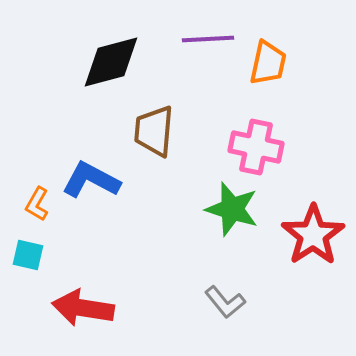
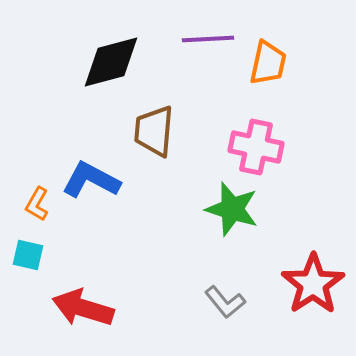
red star: moved 49 px down
red arrow: rotated 8 degrees clockwise
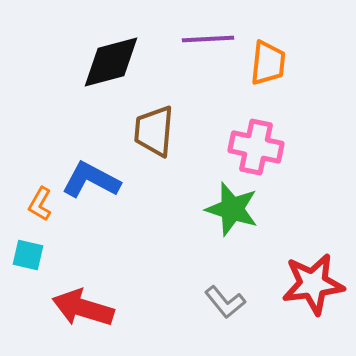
orange trapezoid: rotated 6 degrees counterclockwise
orange L-shape: moved 3 px right
red star: rotated 26 degrees clockwise
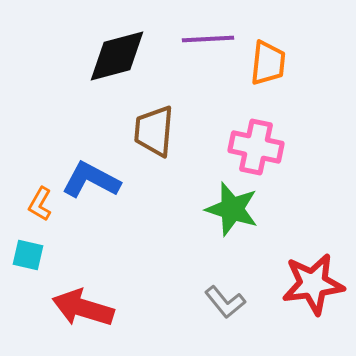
black diamond: moved 6 px right, 6 px up
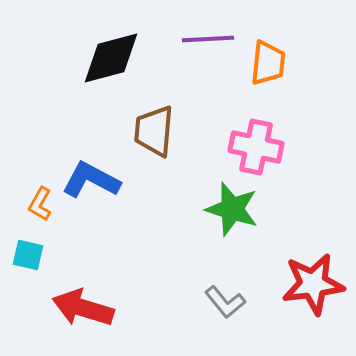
black diamond: moved 6 px left, 2 px down
